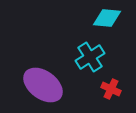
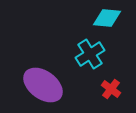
cyan cross: moved 3 px up
red cross: rotated 12 degrees clockwise
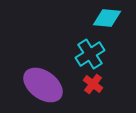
red cross: moved 18 px left, 5 px up
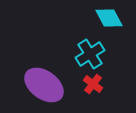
cyan diamond: moved 2 px right; rotated 56 degrees clockwise
purple ellipse: moved 1 px right
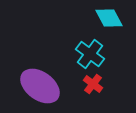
cyan cross: rotated 20 degrees counterclockwise
purple ellipse: moved 4 px left, 1 px down
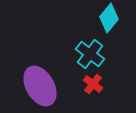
cyan diamond: rotated 68 degrees clockwise
purple ellipse: rotated 24 degrees clockwise
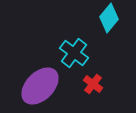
cyan cross: moved 16 px left, 1 px up
purple ellipse: rotated 75 degrees clockwise
